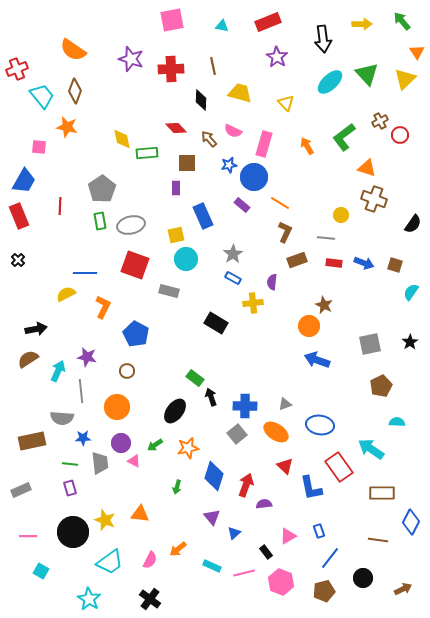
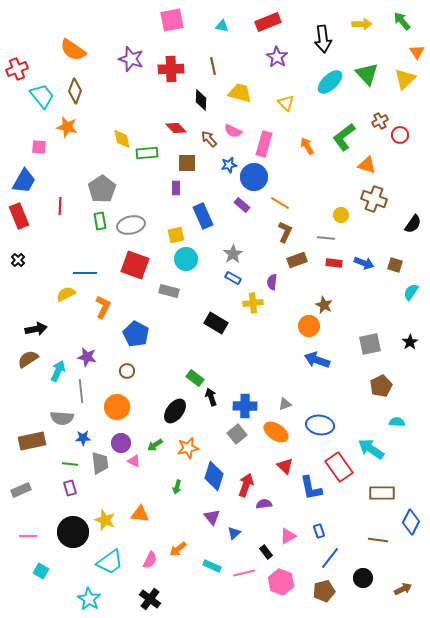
orange triangle at (367, 168): moved 3 px up
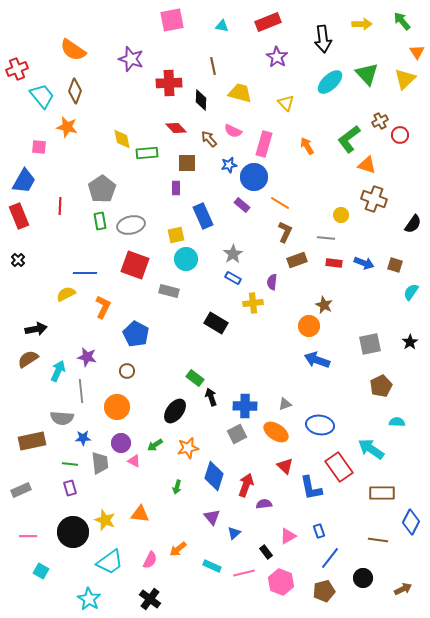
red cross at (171, 69): moved 2 px left, 14 px down
green L-shape at (344, 137): moved 5 px right, 2 px down
gray square at (237, 434): rotated 12 degrees clockwise
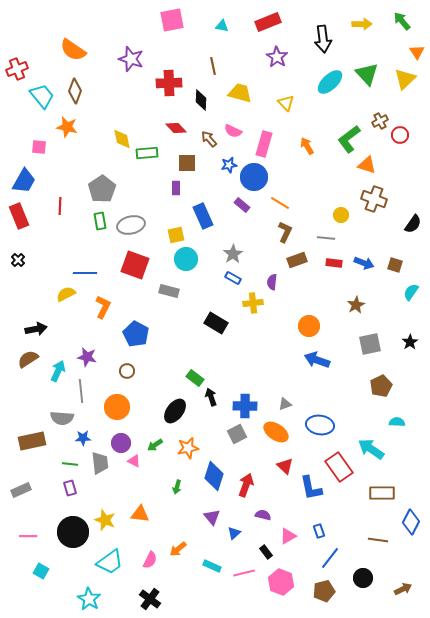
brown star at (324, 305): moved 32 px right; rotated 18 degrees clockwise
purple semicircle at (264, 504): moved 1 px left, 11 px down; rotated 21 degrees clockwise
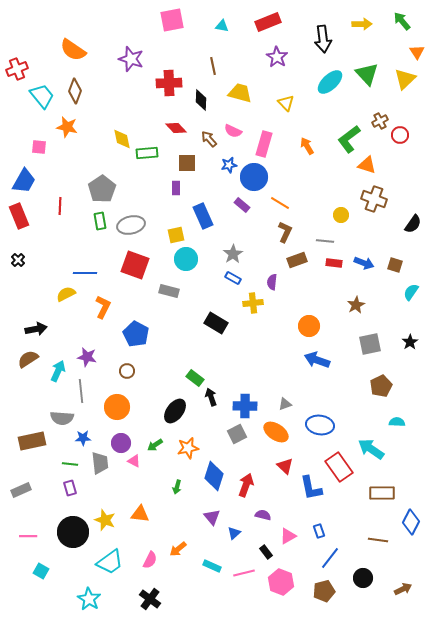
gray line at (326, 238): moved 1 px left, 3 px down
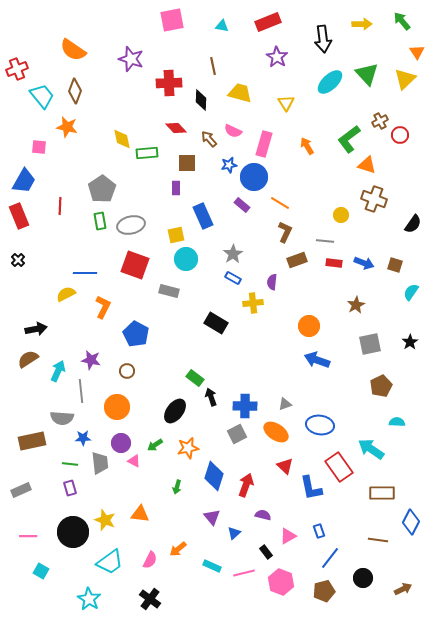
yellow triangle at (286, 103): rotated 12 degrees clockwise
purple star at (87, 357): moved 4 px right, 3 px down
